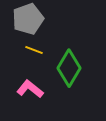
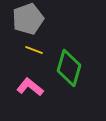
green diamond: rotated 15 degrees counterclockwise
pink L-shape: moved 2 px up
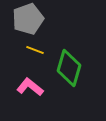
yellow line: moved 1 px right
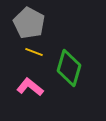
gray pentagon: moved 1 px right, 4 px down; rotated 24 degrees counterclockwise
yellow line: moved 1 px left, 2 px down
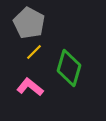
yellow line: rotated 66 degrees counterclockwise
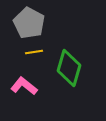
yellow line: rotated 36 degrees clockwise
pink L-shape: moved 6 px left, 1 px up
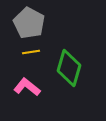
yellow line: moved 3 px left
pink L-shape: moved 3 px right, 1 px down
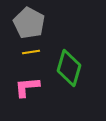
pink L-shape: rotated 44 degrees counterclockwise
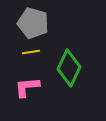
gray pentagon: moved 4 px right; rotated 12 degrees counterclockwise
green diamond: rotated 9 degrees clockwise
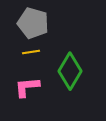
green diamond: moved 1 px right, 3 px down; rotated 6 degrees clockwise
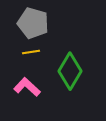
pink L-shape: rotated 48 degrees clockwise
